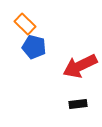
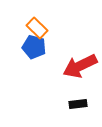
orange rectangle: moved 12 px right, 4 px down
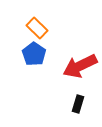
blue pentagon: moved 7 px down; rotated 20 degrees clockwise
black rectangle: rotated 66 degrees counterclockwise
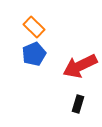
orange rectangle: moved 3 px left, 1 px up
blue pentagon: rotated 15 degrees clockwise
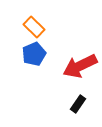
black rectangle: rotated 18 degrees clockwise
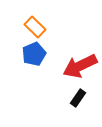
orange rectangle: moved 1 px right
black rectangle: moved 6 px up
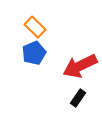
blue pentagon: moved 1 px up
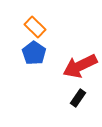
blue pentagon: rotated 15 degrees counterclockwise
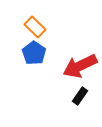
black rectangle: moved 2 px right, 2 px up
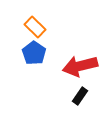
red arrow: rotated 12 degrees clockwise
